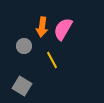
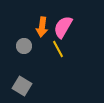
pink semicircle: moved 2 px up
yellow line: moved 6 px right, 11 px up
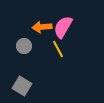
orange arrow: rotated 78 degrees clockwise
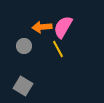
gray square: moved 1 px right
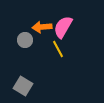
gray circle: moved 1 px right, 6 px up
